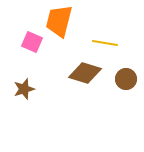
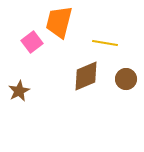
orange trapezoid: moved 1 px down
pink square: rotated 30 degrees clockwise
brown diamond: moved 1 px right, 3 px down; rotated 40 degrees counterclockwise
brown star: moved 5 px left, 2 px down; rotated 10 degrees counterclockwise
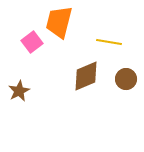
yellow line: moved 4 px right, 1 px up
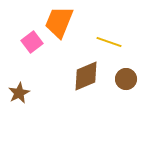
orange trapezoid: rotated 8 degrees clockwise
yellow line: rotated 10 degrees clockwise
brown star: moved 2 px down
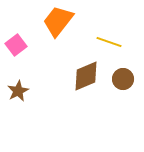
orange trapezoid: moved 1 px left, 1 px up; rotated 16 degrees clockwise
pink square: moved 16 px left, 3 px down
brown circle: moved 3 px left
brown star: moved 1 px left, 2 px up
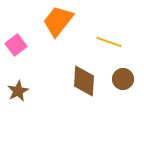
brown diamond: moved 2 px left, 5 px down; rotated 64 degrees counterclockwise
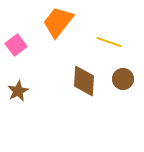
orange trapezoid: moved 1 px down
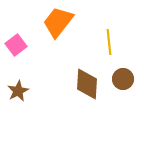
yellow line: rotated 65 degrees clockwise
brown diamond: moved 3 px right, 3 px down
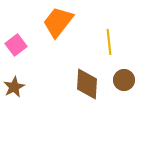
brown circle: moved 1 px right, 1 px down
brown star: moved 4 px left, 4 px up
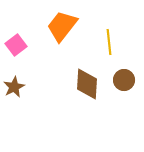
orange trapezoid: moved 4 px right, 4 px down
